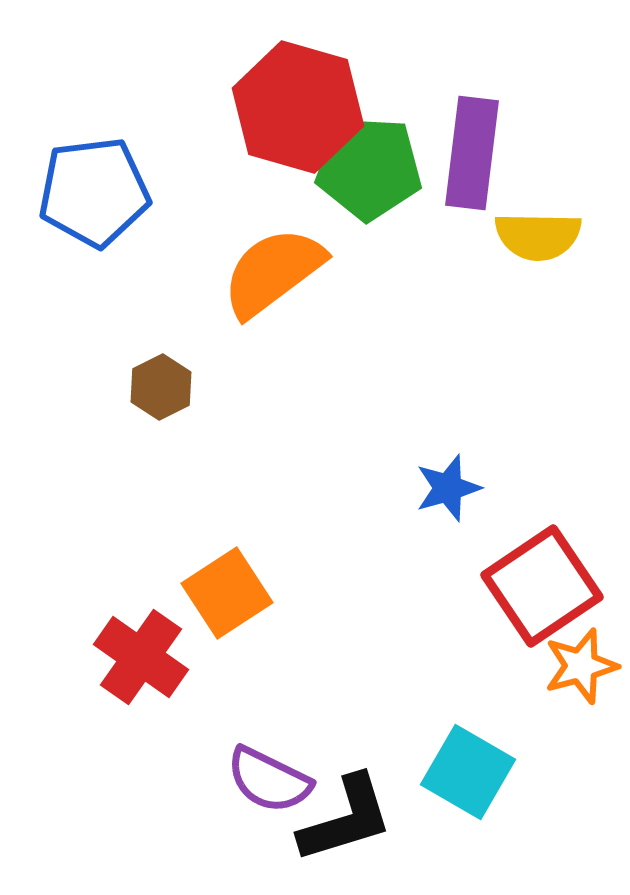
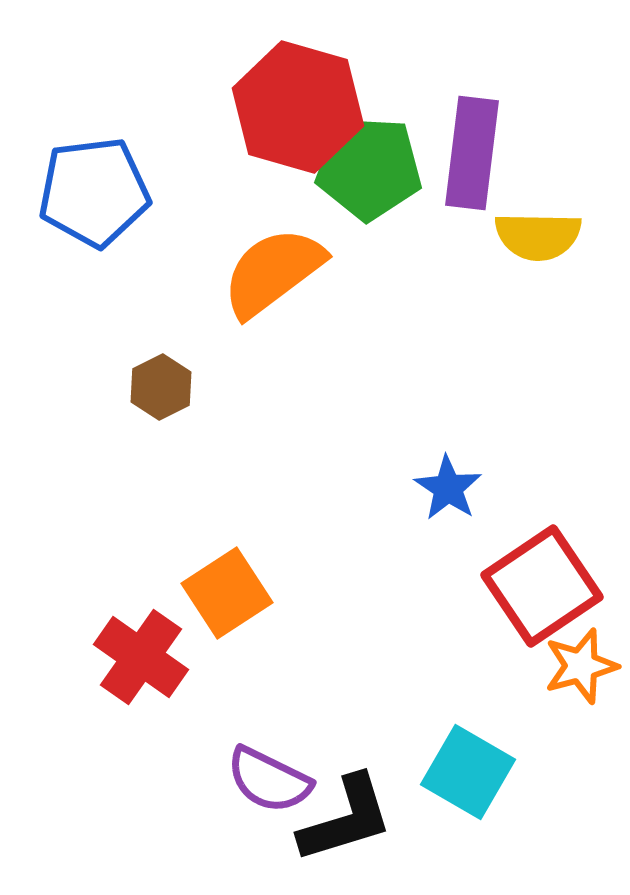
blue star: rotated 22 degrees counterclockwise
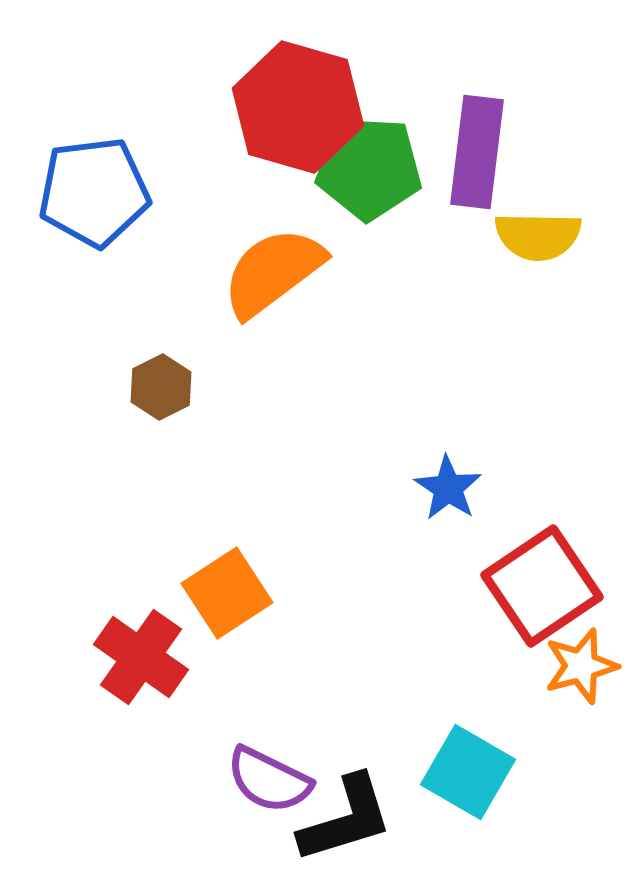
purple rectangle: moved 5 px right, 1 px up
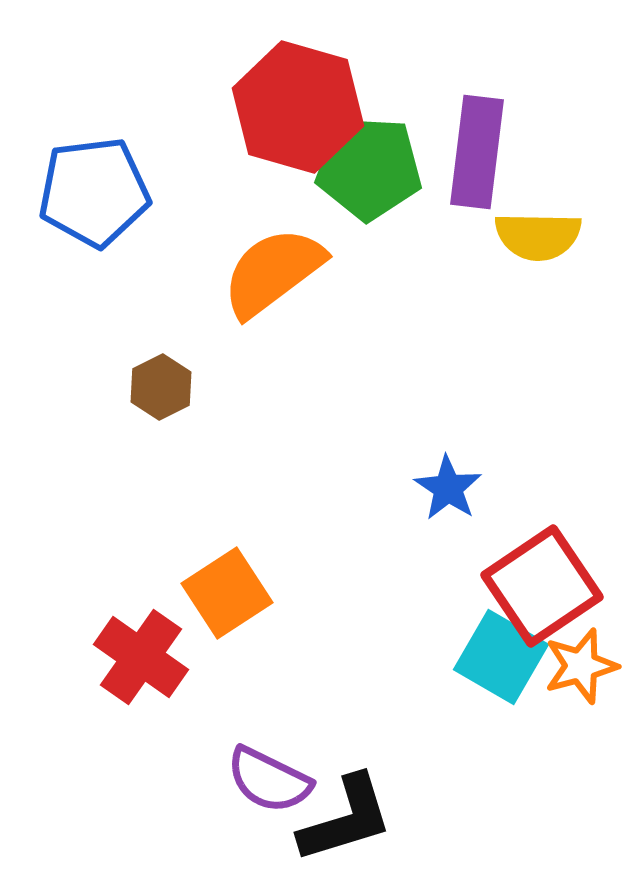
cyan square: moved 33 px right, 115 px up
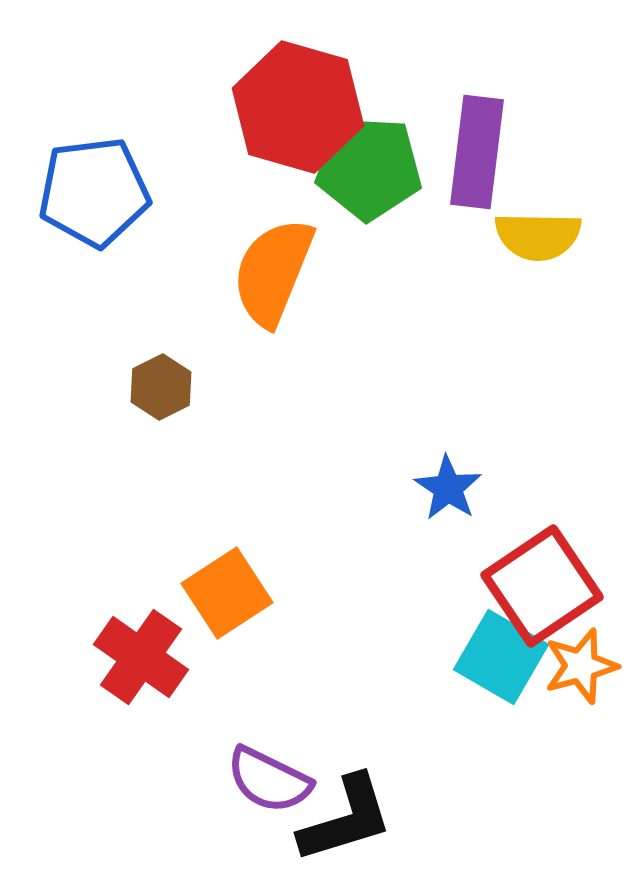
orange semicircle: rotated 31 degrees counterclockwise
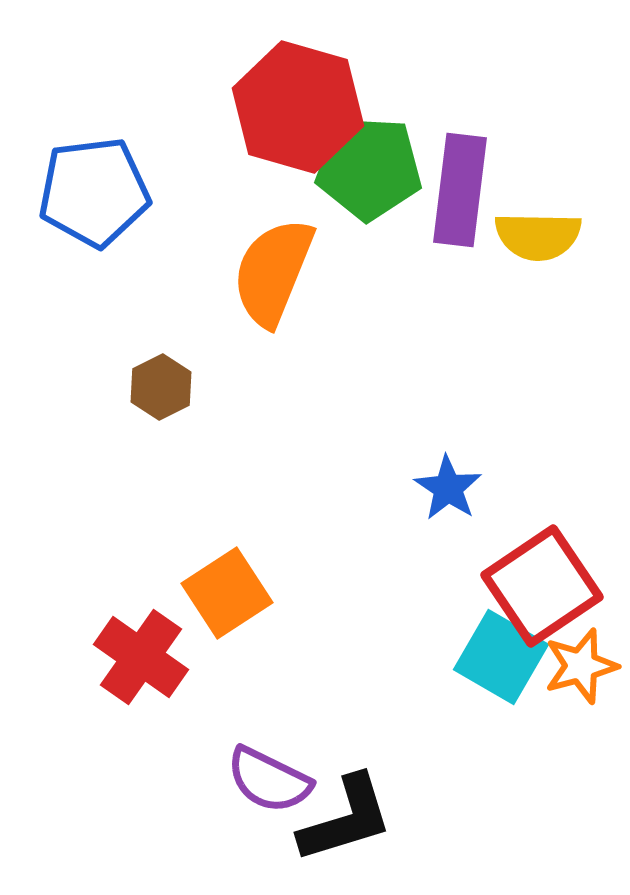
purple rectangle: moved 17 px left, 38 px down
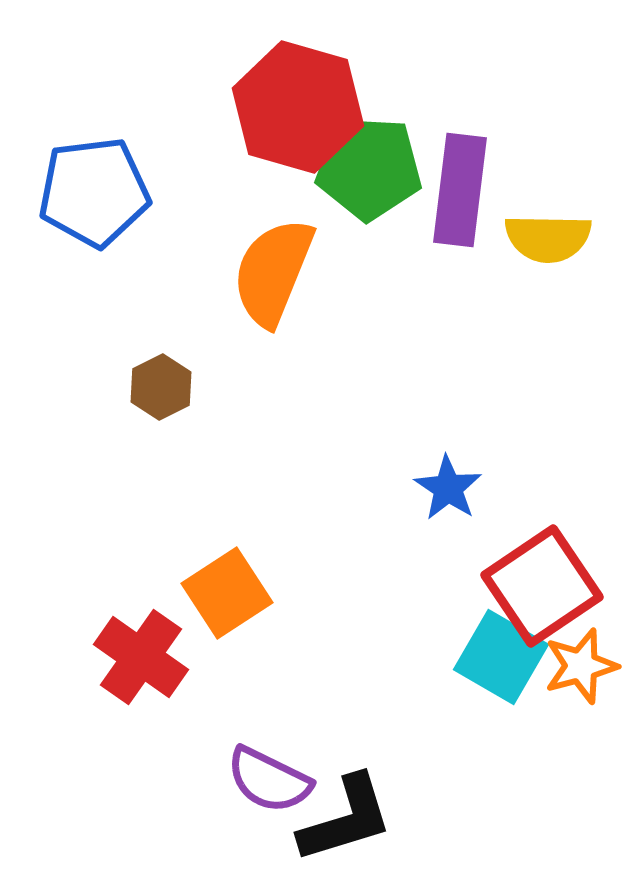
yellow semicircle: moved 10 px right, 2 px down
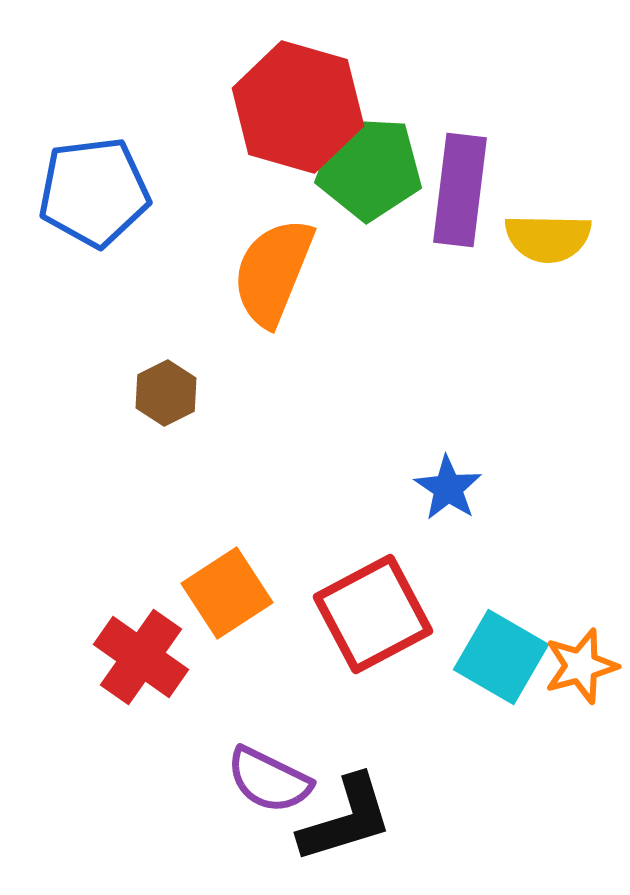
brown hexagon: moved 5 px right, 6 px down
red square: moved 169 px left, 28 px down; rotated 6 degrees clockwise
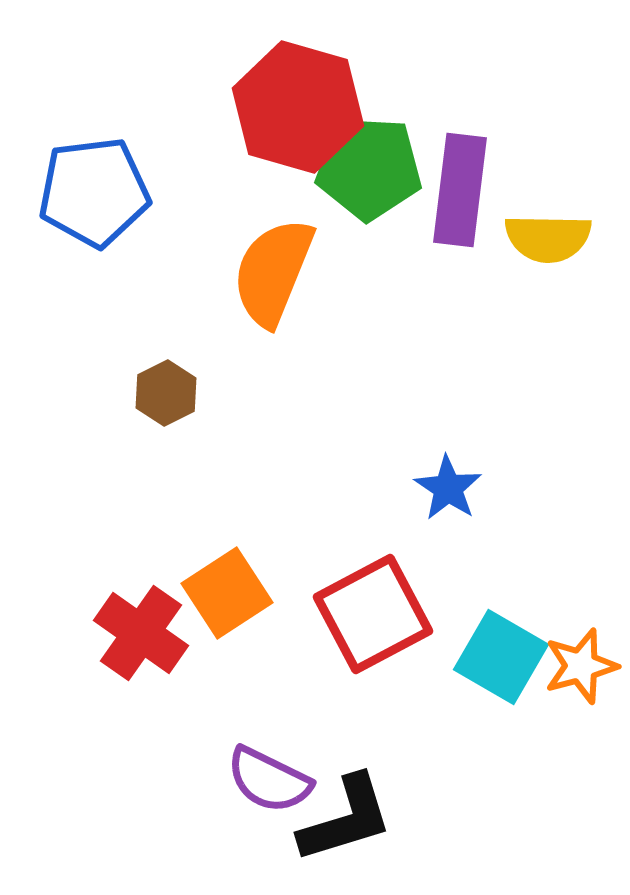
red cross: moved 24 px up
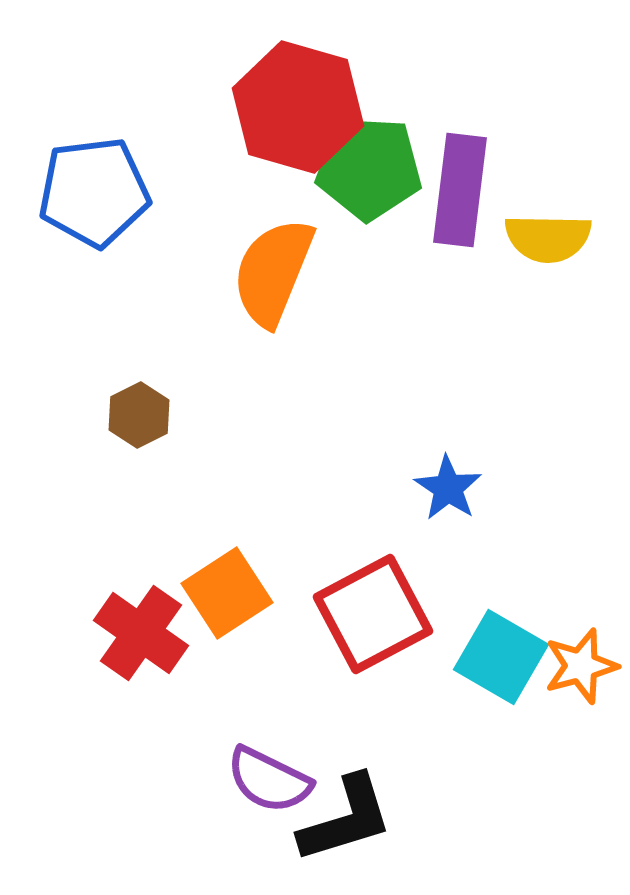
brown hexagon: moved 27 px left, 22 px down
